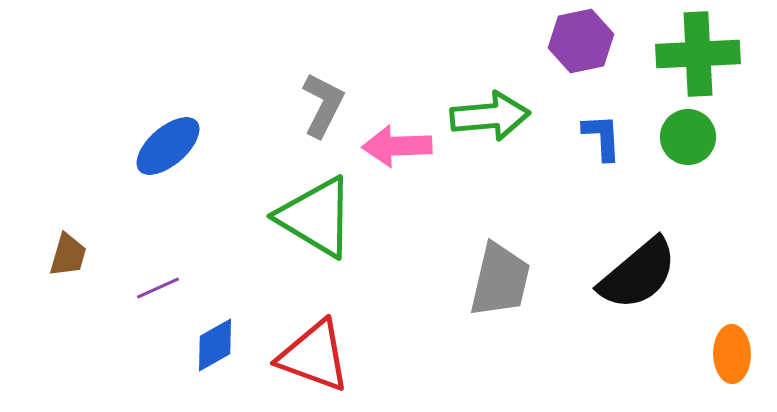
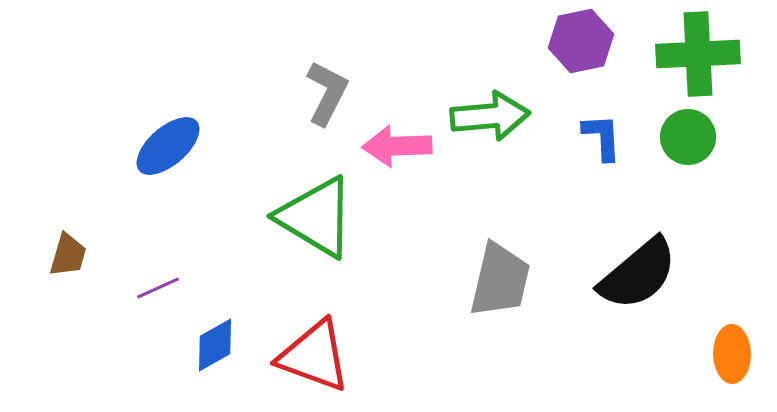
gray L-shape: moved 4 px right, 12 px up
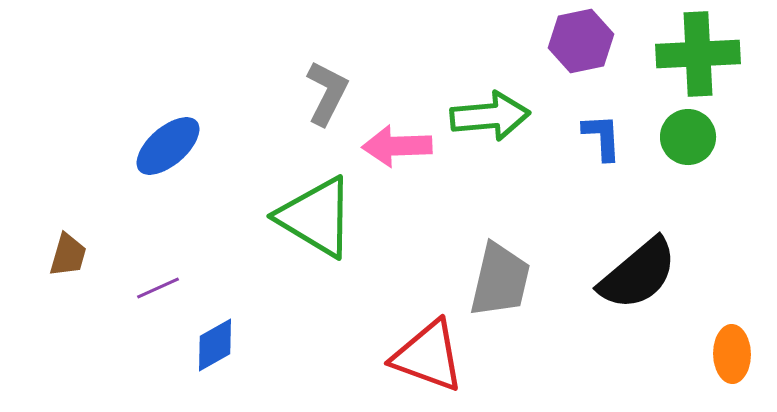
red triangle: moved 114 px right
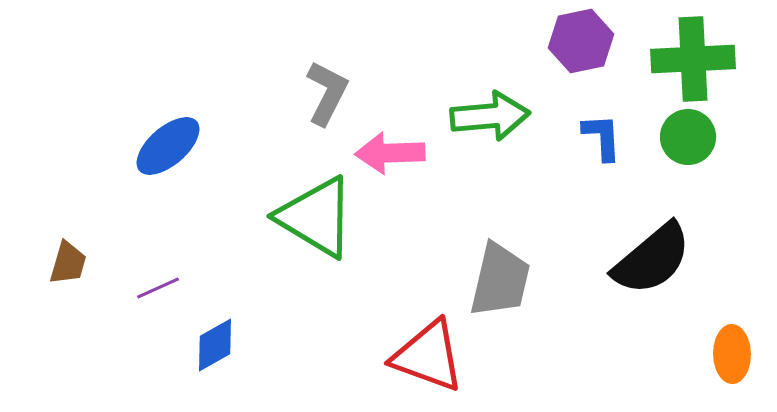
green cross: moved 5 px left, 5 px down
pink arrow: moved 7 px left, 7 px down
brown trapezoid: moved 8 px down
black semicircle: moved 14 px right, 15 px up
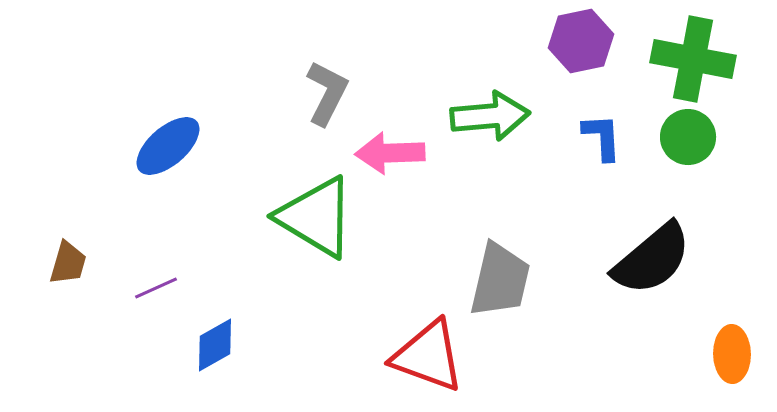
green cross: rotated 14 degrees clockwise
purple line: moved 2 px left
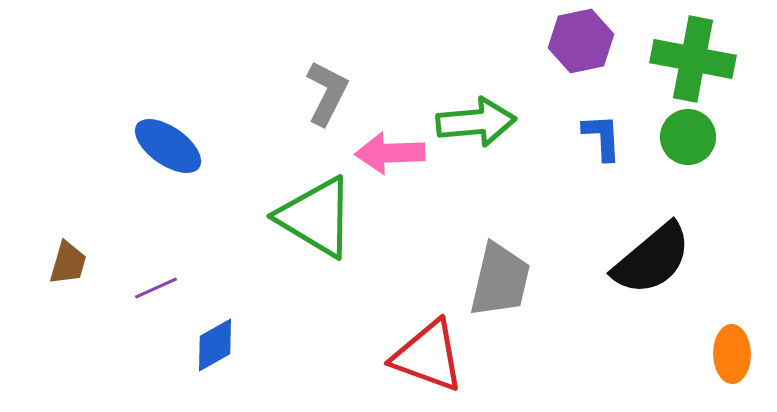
green arrow: moved 14 px left, 6 px down
blue ellipse: rotated 76 degrees clockwise
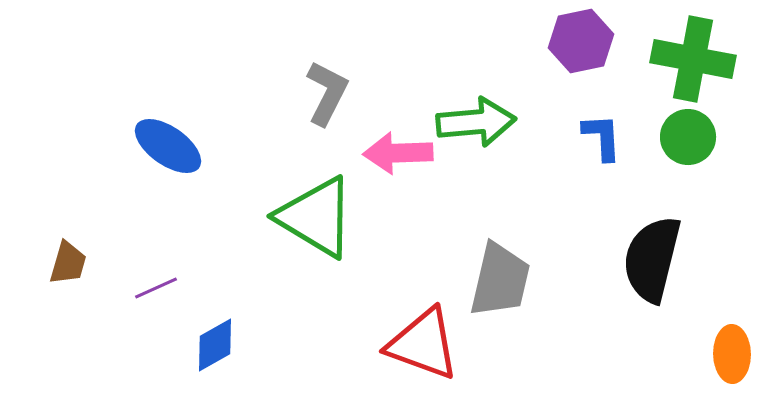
pink arrow: moved 8 px right
black semicircle: rotated 144 degrees clockwise
red triangle: moved 5 px left, 12 px up
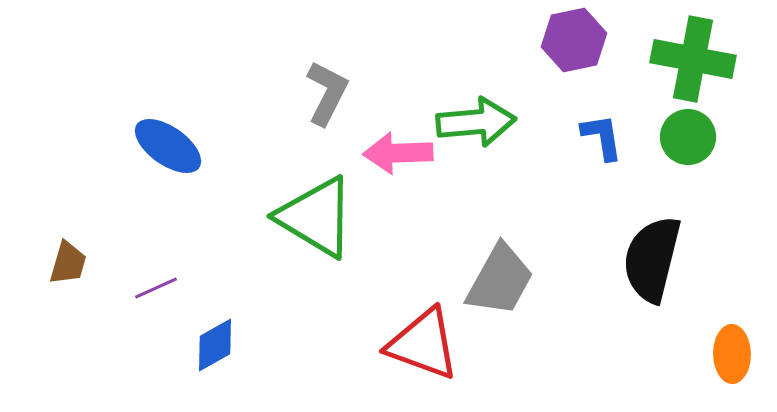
purple hexagon: moved 7 px left, 1 px up
blue L-shape: rotated 6 degrees counterclockwise
gray trapezoid: rotated 16 degrees clockwise
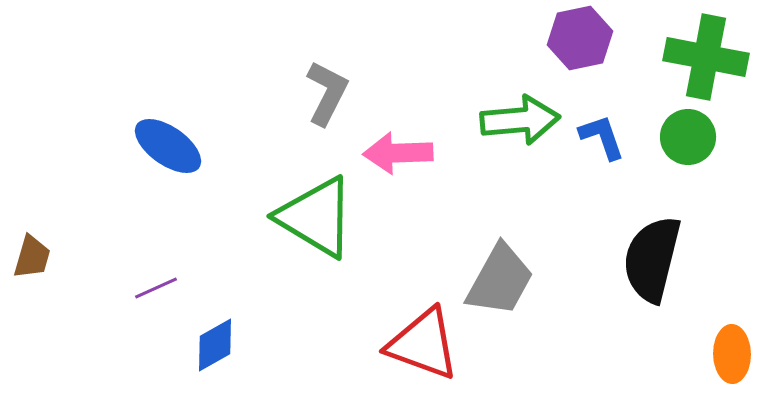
purple hexagon: moved 6 px right, 2 px up
green cross: moved 13 px right, 2 px up
green arrow: moved 44 px right, 2 px up
blue L-shape: rotated 10 degrees counterclockwise
brown trapezoid: moved 36 px left, 6 px up
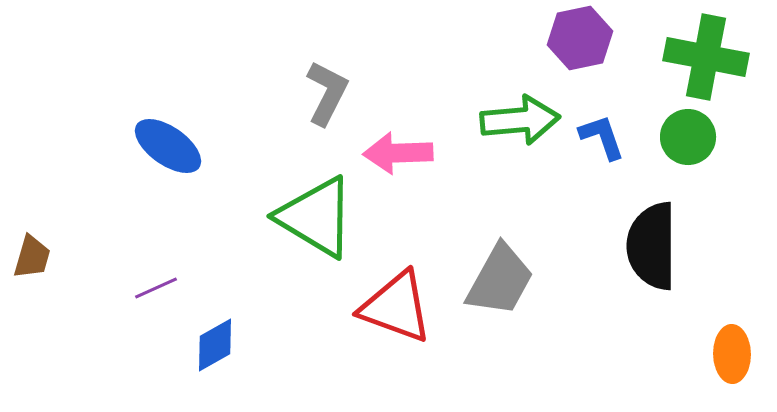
black semicircle: moved 13 px up; rotated 14 degrees counterclockwise
red triangle: moved 27 px left, 37 px up
